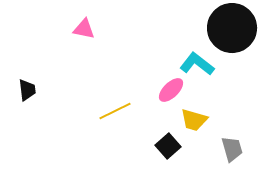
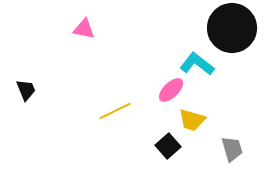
black trapezoid: moved 1 px left; rotated 15 degrees counterclockwise
yellow trapezoid: moved 2 px left
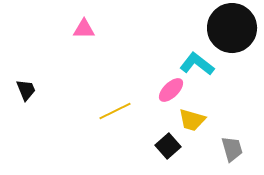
pink triangle: rotated 10 degrees counterclockwise
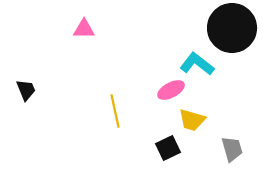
pink ellipse: rotated 16 degrees clockwise
yellow line: rotated 76 degrees counterclockwise
black square: moved 2 px down; rotated 15 degrees clockwise
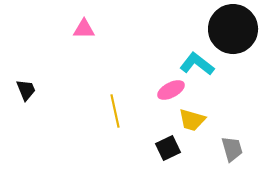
black circle: moved 1 px right, 1 px down
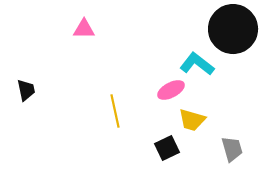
black trapezoid: rotated 10 degrees clockwise
black square: moved 1 px left
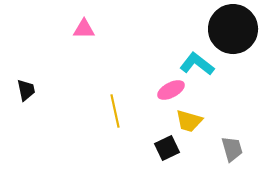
yellow trapezoid: moved 3 px left, 1 px down
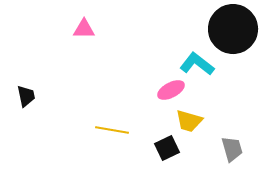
black trapezoid: moved 6 px down
yellow line: moved 3 px left, 19 px down; rotated 68 degrees counterclockwise
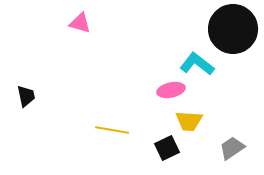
pink triangle: moved 4 px left, 6 px up; rotated 15 degrees clockwise
pink ellipse: rotated 16 degrees clockwise
yellow trapezoid: rotated 12 degrees counterclockwise
gray trapezoid: moved 1 px up; rotated 108 degrees counterclockwise
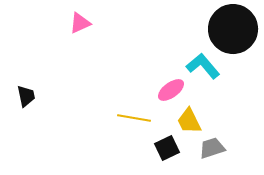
pink triangle: rotated 40 degrees counterclockwise
cyan L-shape: moved 6 px right, 2 px down; rotated 12 degrees clockwise
pink ellipse: rotated 24 degrees counterclockwise
yellow trapezoid: rotated 60 degrees clockwise
yellow line: moved 22 px right, 12 px up
gray trapezoid: moved 20 px left; rotated 16 degrees clockwise
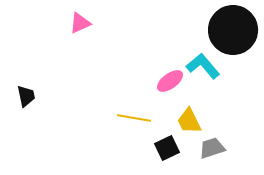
black circle: moved 1 px down
pink ellipse: moved 1 px left, 9 px up
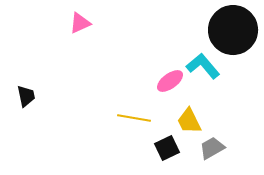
gray trapezoid: rotated 12 degrees counterclockwise
